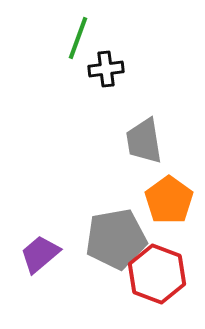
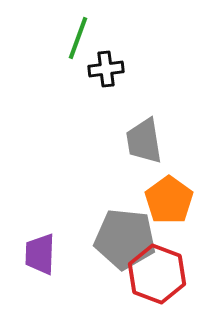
gray pentagon: moved 9 px right; rotated 16 degrees clockwise
purple trapezoid: rotated 48 degrees counterclockwise
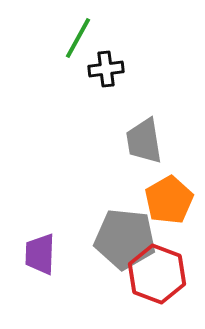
green line: rotated 9 degrees clockwise
orange pentagon: rotated 6 degrees clockwise
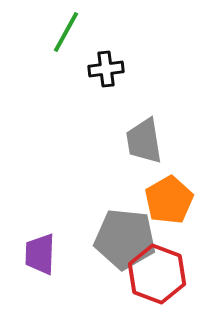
green line: moved 12 px left, 6 px up
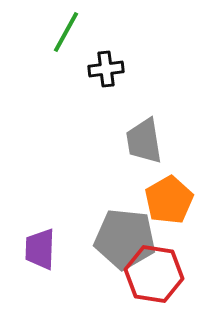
purple trapezoid: moved 5 px up
red hexagon: moved 3 px left; rotated 12 degrees counterclockwise
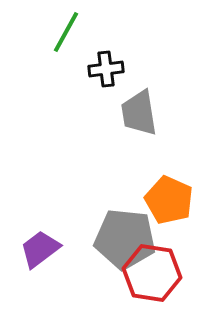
gray trapezoid: moved 5 px left, 28 px up
orange pentagon: rotated 18 degrees counterclockwise
purple trapezoid: rotated 51 degrees clockwise
red hexagon: moved 2 px left, 1 px up
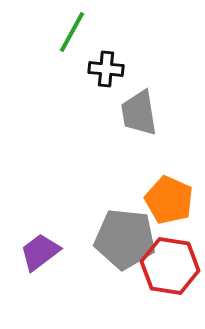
green line: moved 6 px right
black cross: rotated 12 degrees clockwise
purple trapezoid: moved 3 px down
red hexagon: moved 18 px right, 7 px up
